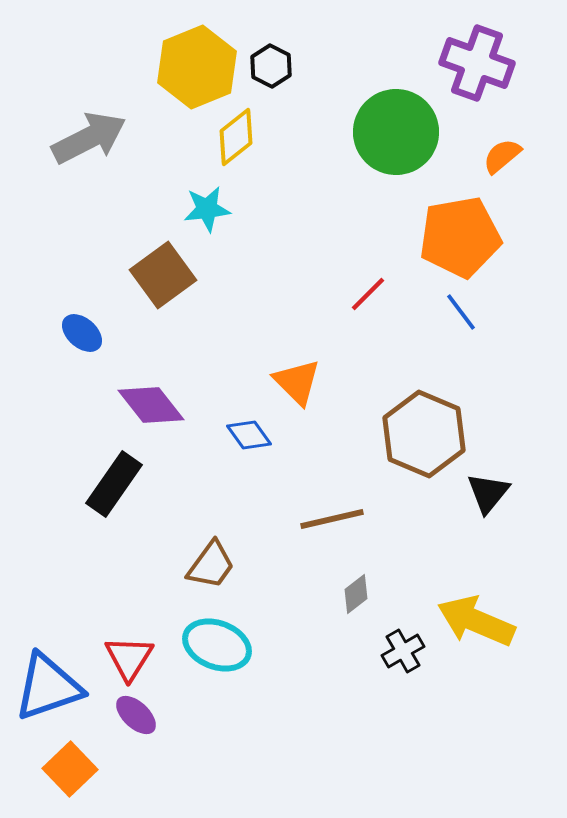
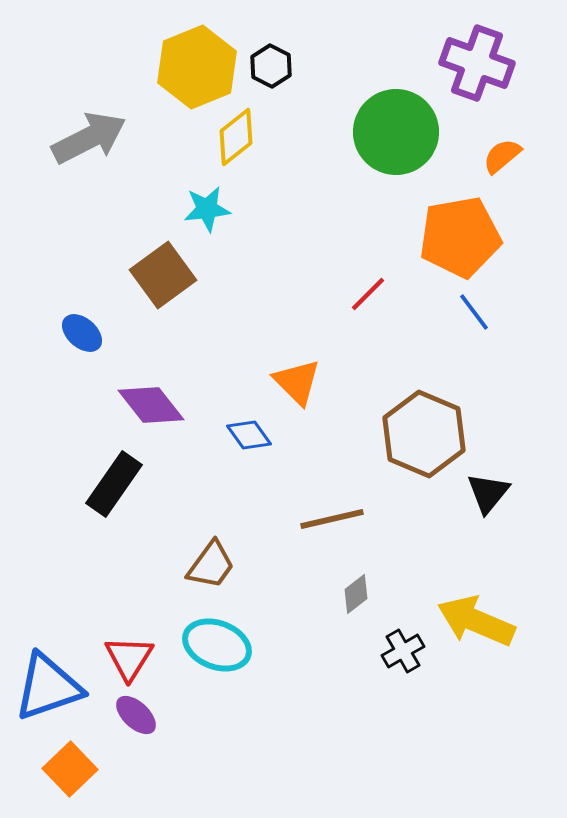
blue line: moved 13 px right
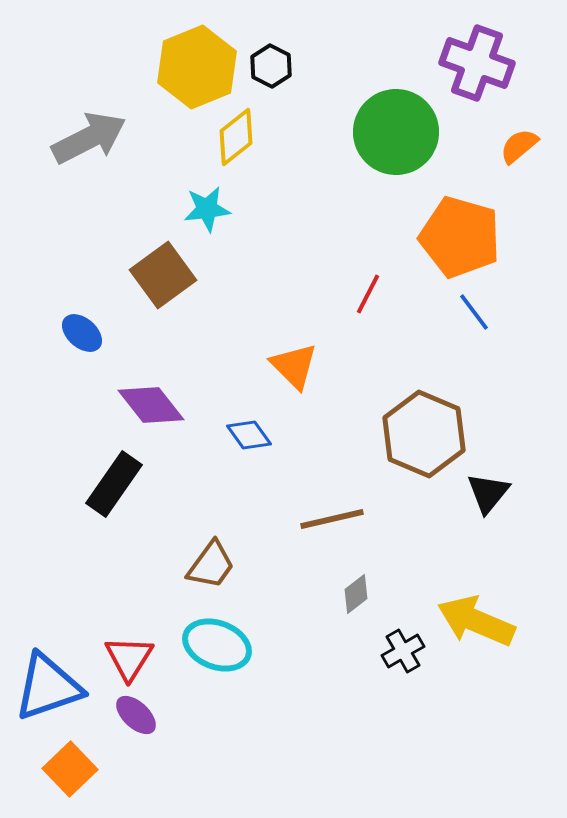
orange semicircle: moved 17 px right, 10 px up
orange pentagon: rotated 26 degrees clockwise
red line: rotated 18 degrees counterclockwise
orange triangle: moved 3 px left, 16 px up
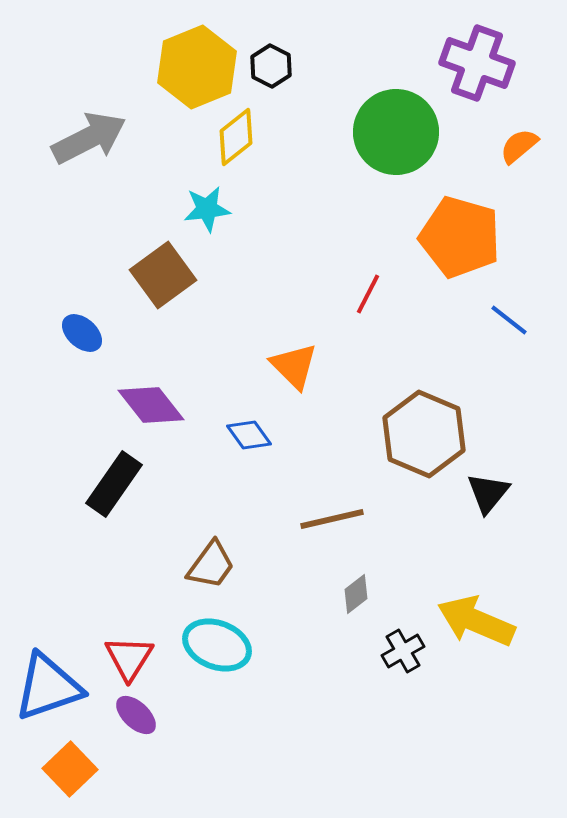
blue line: moved 35 px right, 8 px down; rotated 15 degrees counterclockwise
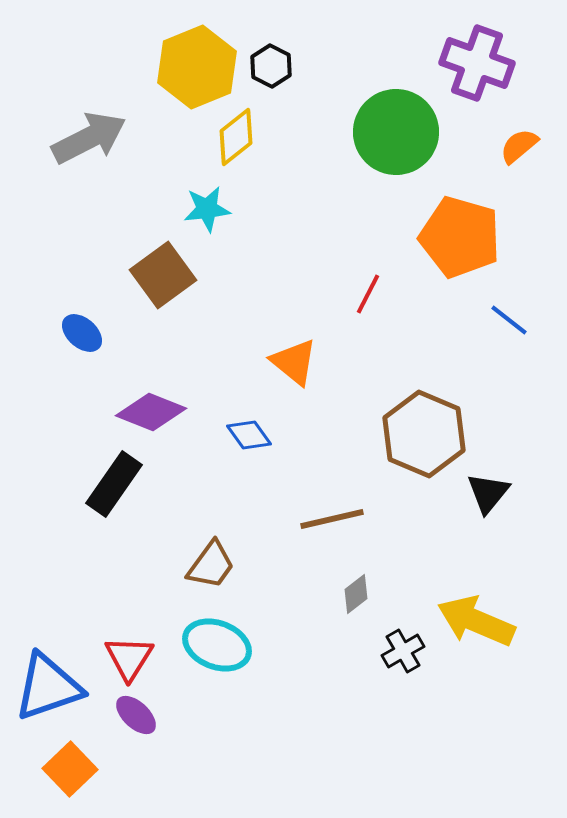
orange triangle: moved 4 px up; rotated 6 degrees counterclockwise
purple diamond: moved 7 px down; rotated 30 degrees counterclockwise
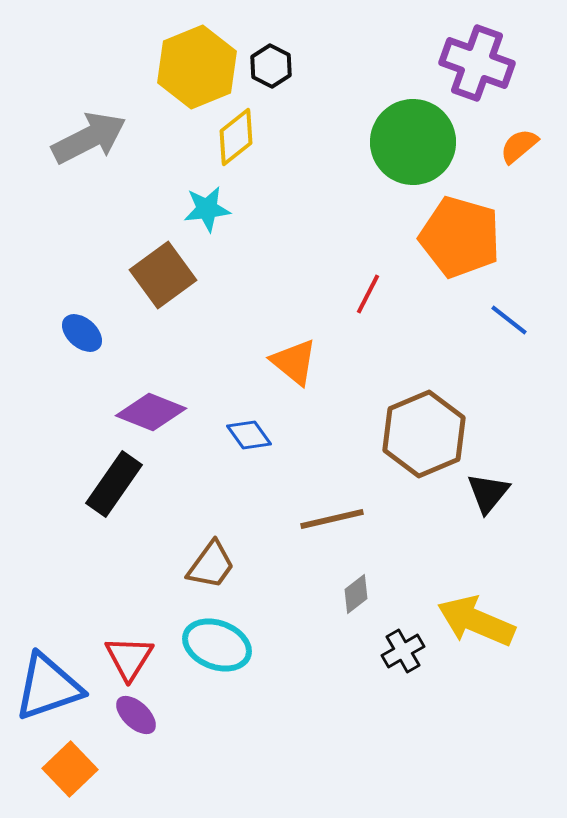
green circle: moved 17 px right, 10 px down
brown hexagon: rotated 14 degrees clockwise
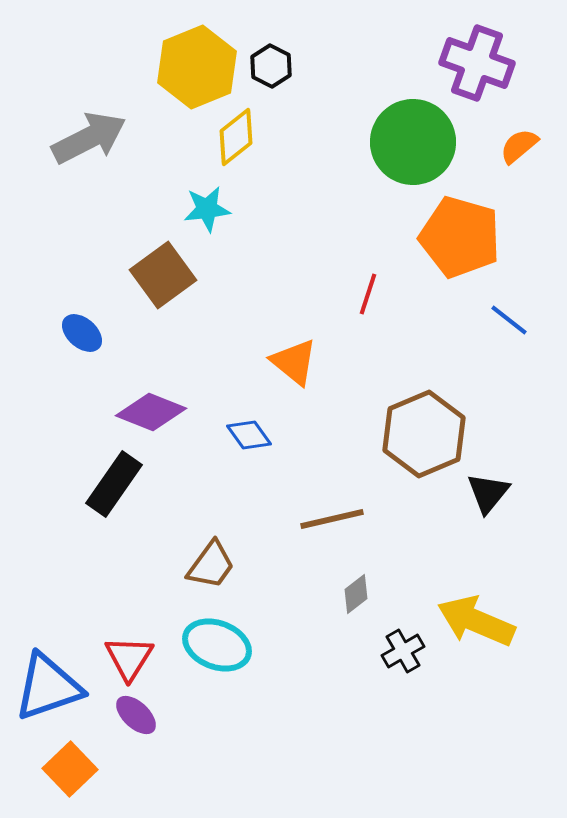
red line: rotated 9 degrees counterclockwise
